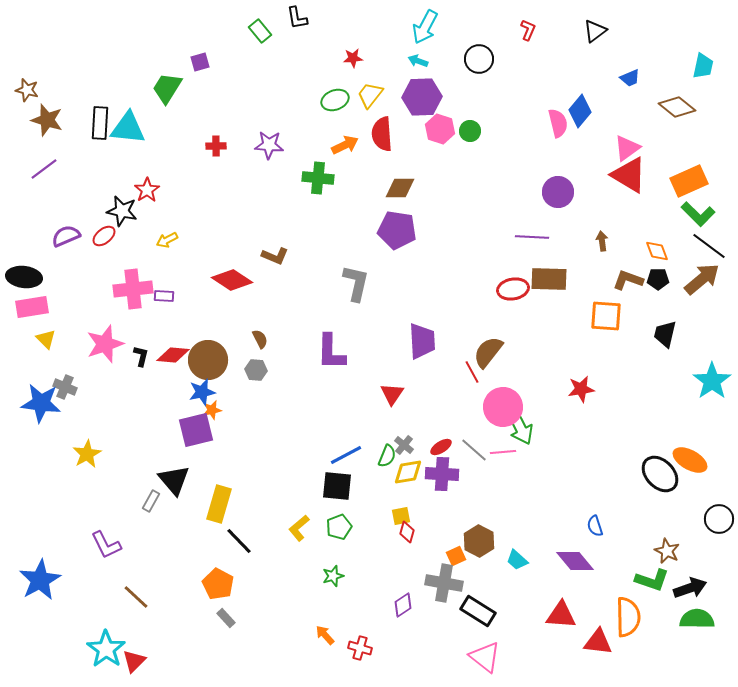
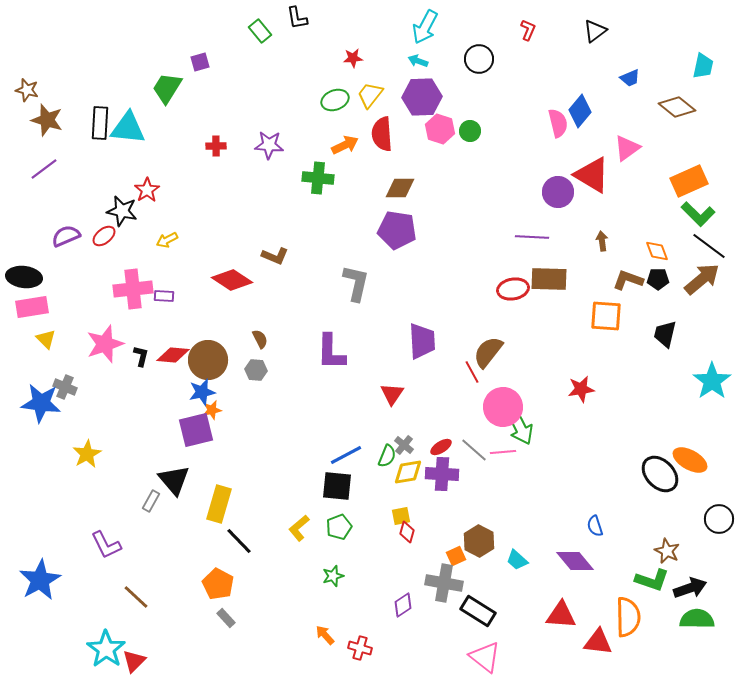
red triangle at (629, 175): moved 37 px left
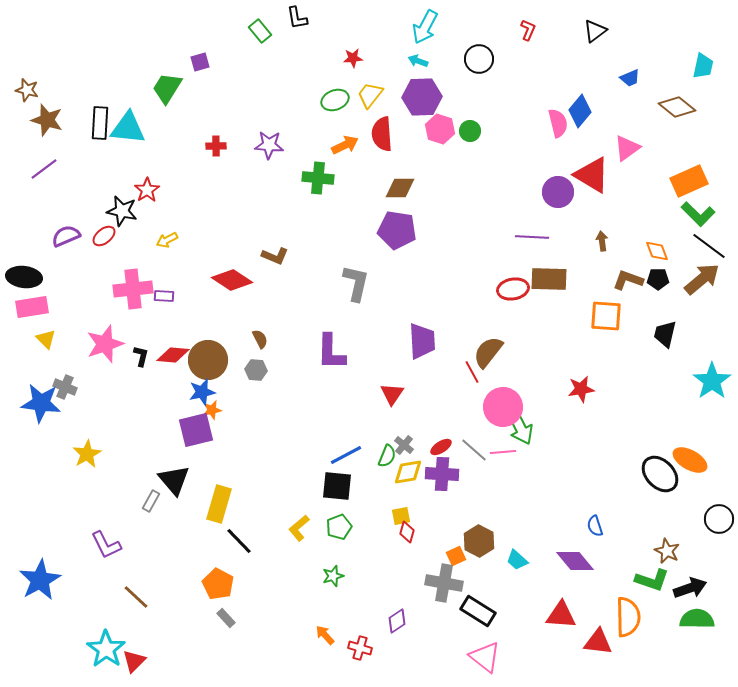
purple diamond at (403, 605): moved 6 px left, 16 px down
